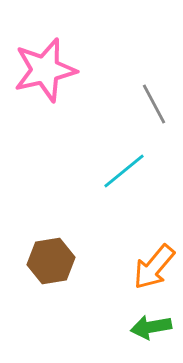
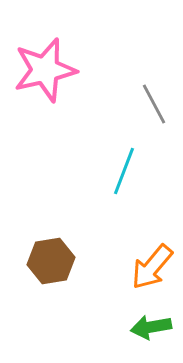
cyan line: rotated 30 degrees counterclockwise
orange arrow: moved 2 px left
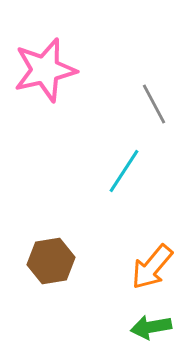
cyan line: rotated 12 degrees clockwise
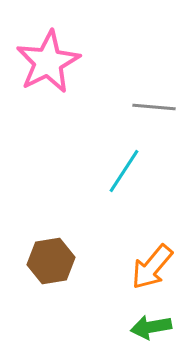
pink star: moved 3 px right, 8 px up; rotated 14 degrees counterclockwise
gray line: moved 3 px down; rotated 57 degrees counterclockwise
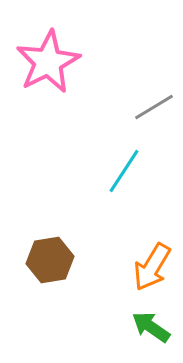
gray line: rotated 36 degrees counterclockwise
brown hexagon: moved 1 px left, 1 px up
orange arrow: rotated 9 degrees counterclockwise
green arrow: rotated 45 degrees clockwise
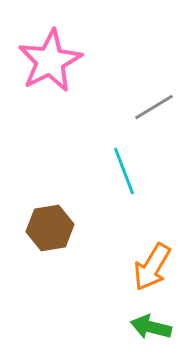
pink star: moved 2 px right, 1 px up
cyan line: rotated 54 degrees counterclockwise
brown hexagon: moved 32 px up
green arrow: rotated 21 degrees counterclockwise
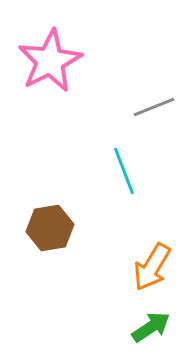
gray line: rotated 9 degrees clockwise
green arrow: rotated 132 degrees clockwise
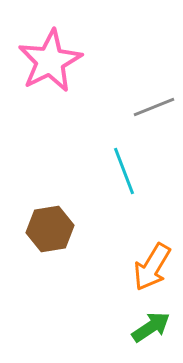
brown hexagon: moved 1 px down
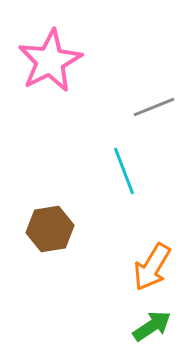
green arrow: moved 1 px right, 1 px up
